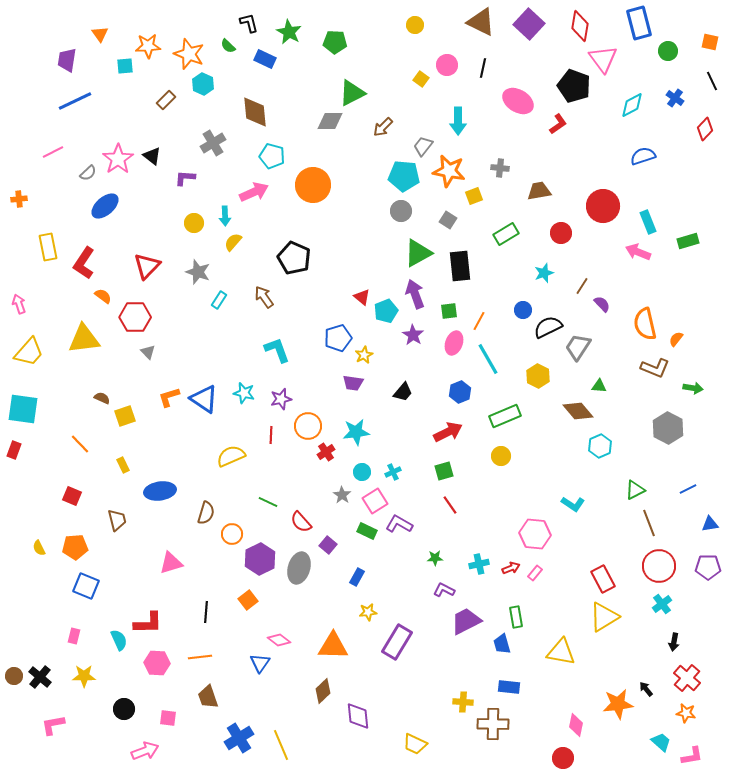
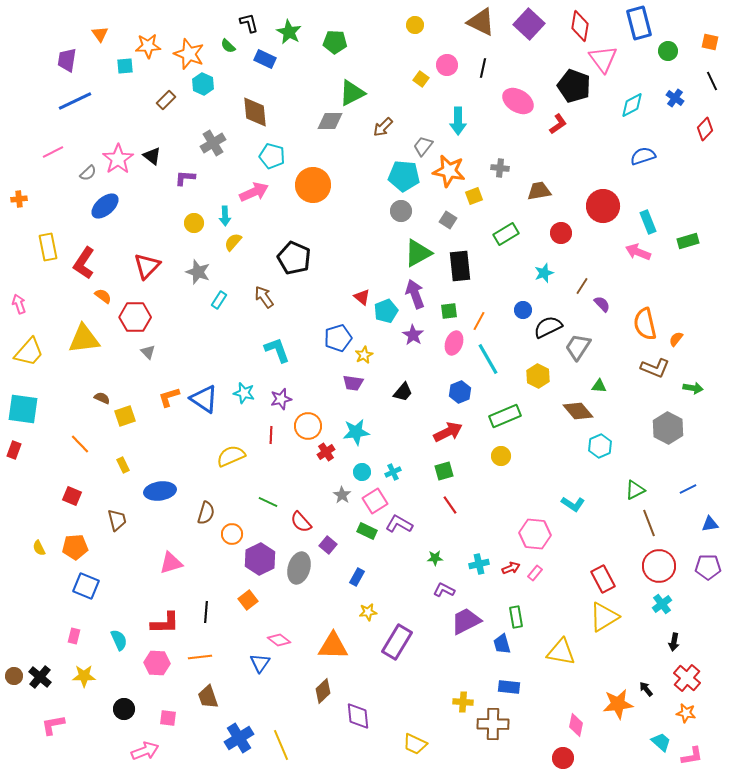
red L-shape at (148, 623): moved 17 px right
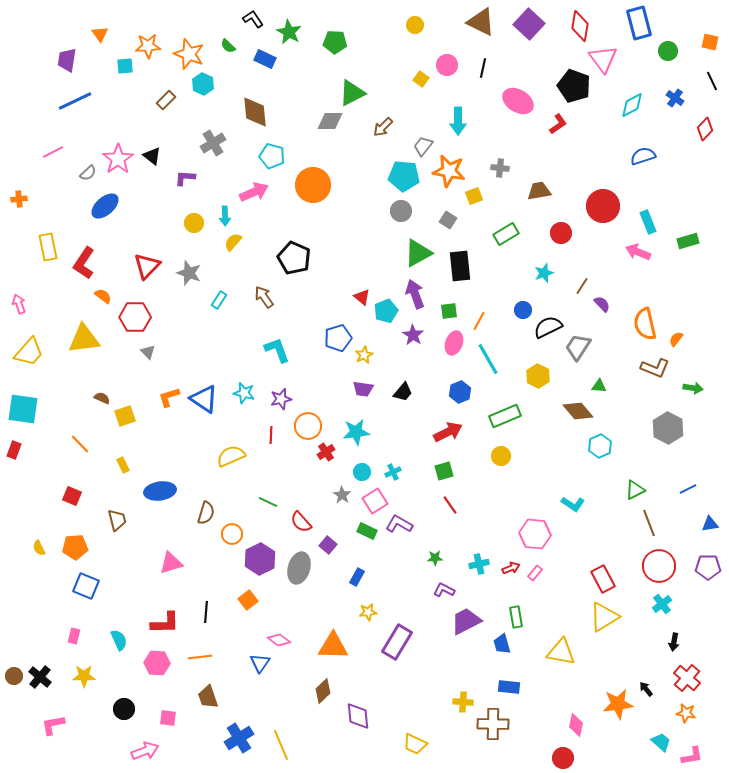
black L-shape at (249, 23): moved 4 px right, 4 px up; rotated 20 degrees counterclockwise
gray star at (198, 272): moved 9 px left, 1 px down
purple trapezoid at (353, 383): moved 10 px right, 6 px down
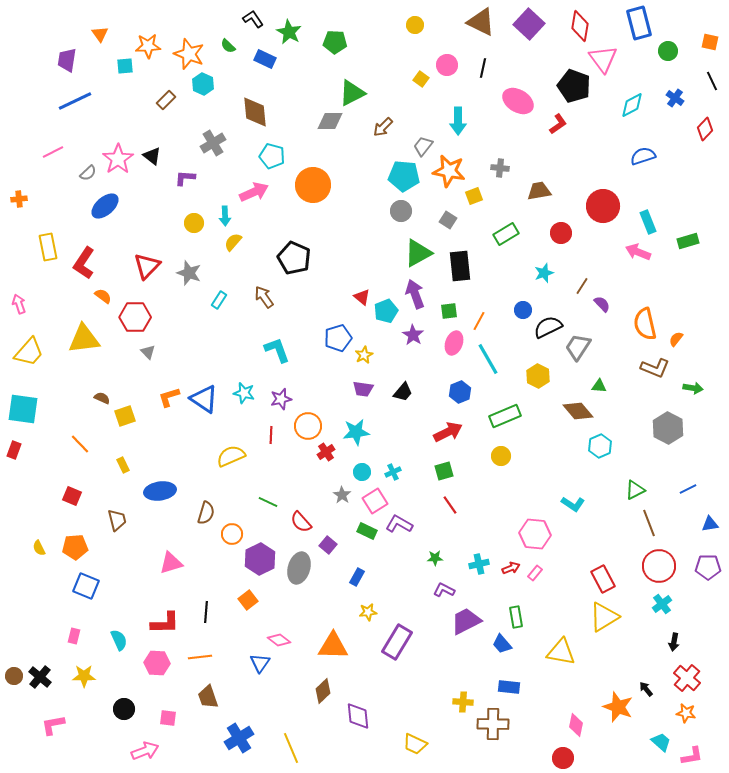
blue trapezoid at (502, 644): rotated 25 degrees counterclockwise
orange star at (618, 704): moved 3 px down; rotated 28 degrees clockwise
yellow line at (281, 745): moved 10 px right, 3 px down
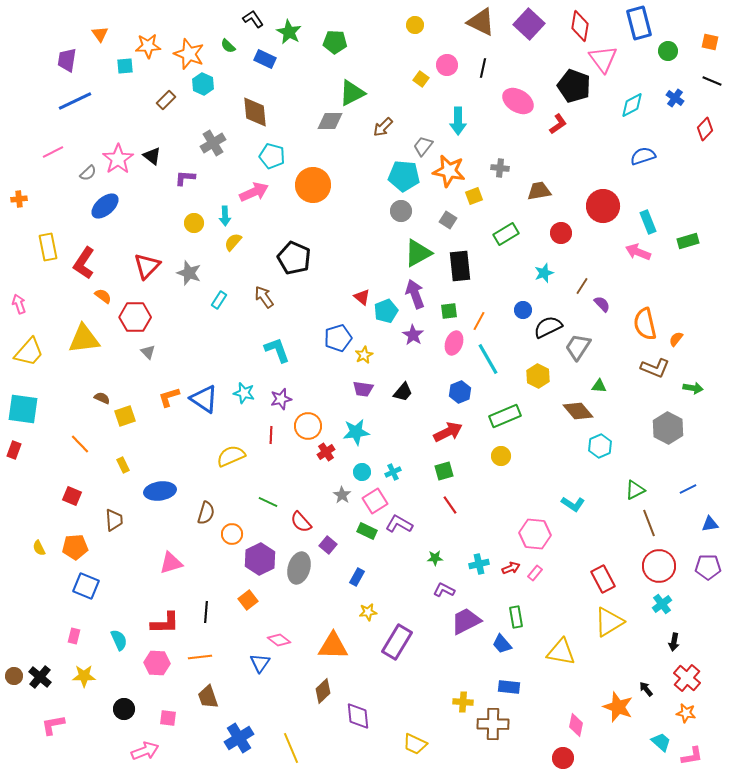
black line at (712, 81): rotated 42 degrees counterclockwise
brown trapezoid at (117, 520): moved 3 px left; rotated 10 degrees clockwise
yellow triangle at (604, 617): moved 5 px right, 5 px down
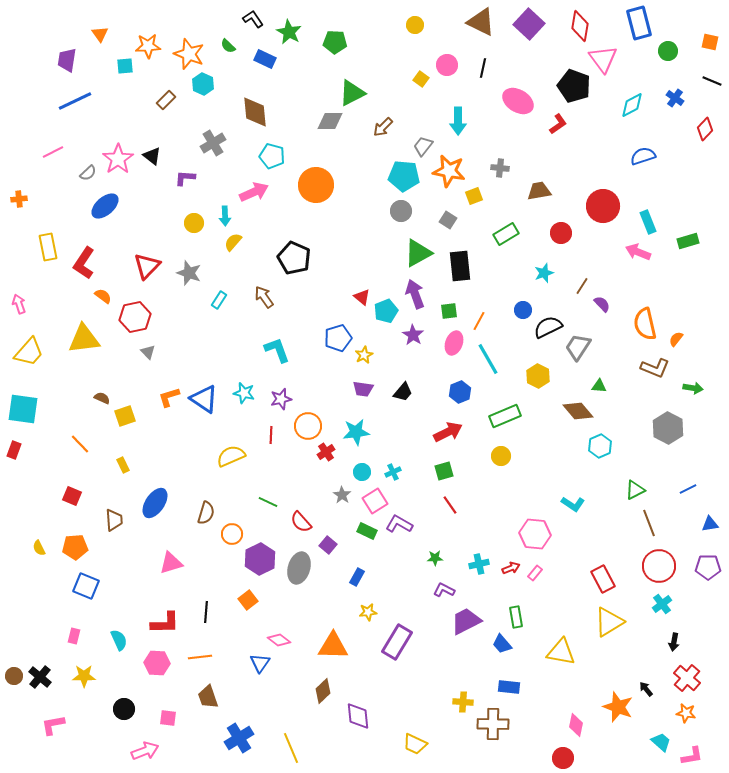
orange circle at (313, 185): moved 3 px right
red hexagon at (135, 317): rotated 12 degrees counterclockwise
blue ellipse at (160, 491): moved 5 px left, 12 px down; rotated 48 degrees counterclockwise
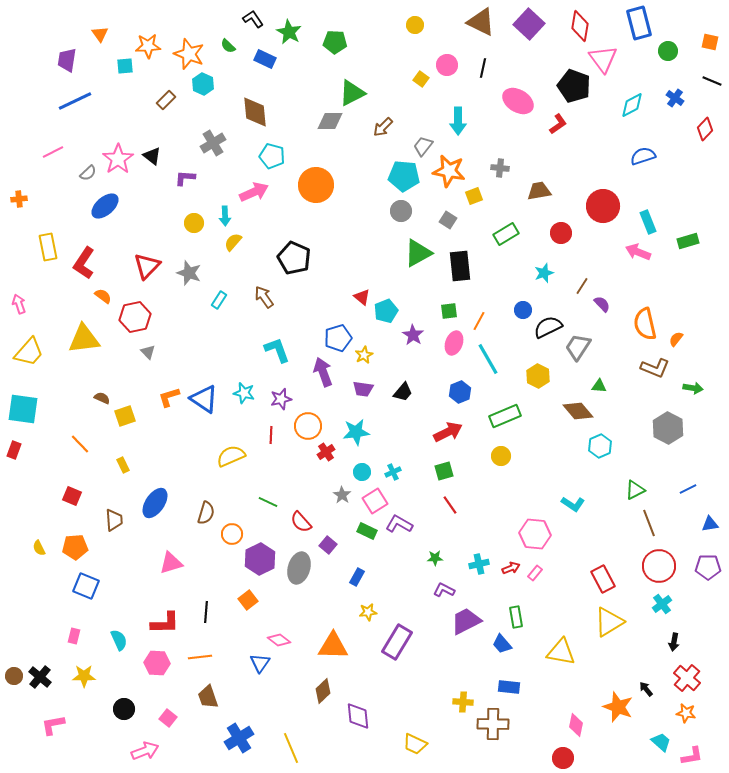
purple arrow at (415, 294): moved 92 px left, 78 px down
pink square at (168, 718): rotated 30 degrees clockwise
